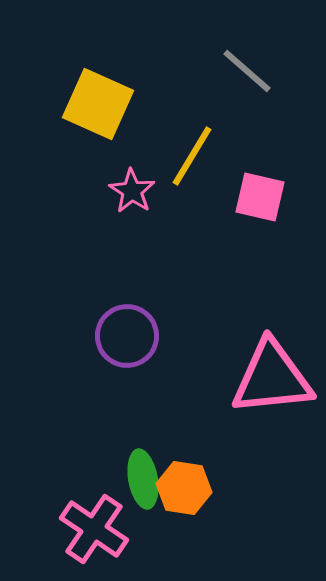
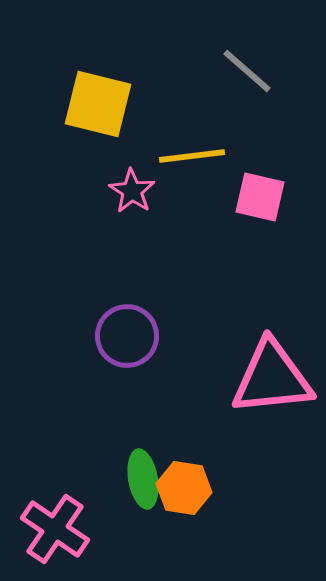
yellow square: rotated 10 degrees counterclockwise
yellow line: rotated 52 degrees clockwise
pink cross: moved 39 px left
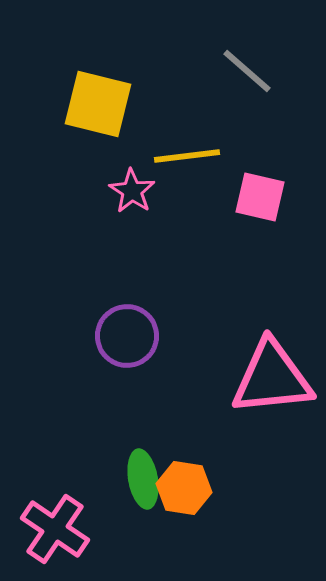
yellow line: moved 5 px left
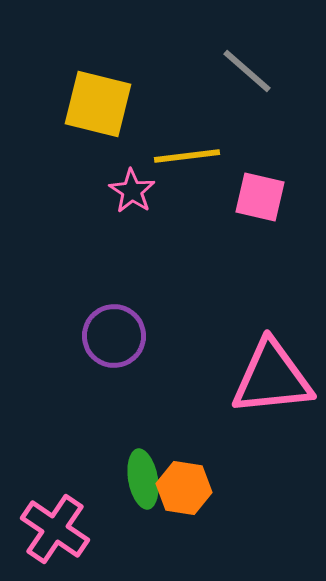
purple circle: moved 13 px left
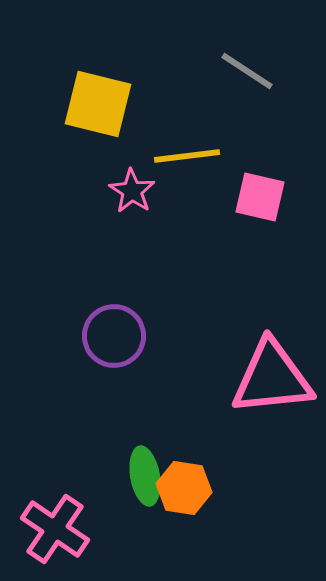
gray line: rotated 8 degrees counterclockwise
green ellipse: moved 2 px right, 3 px up
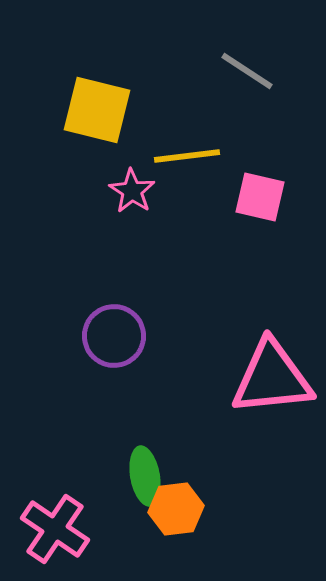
yellow square: moved 1 px left, 6 px down
orange hexagon: moved 8 px left, 21 px down; rotated 16 degrees counterclockwise
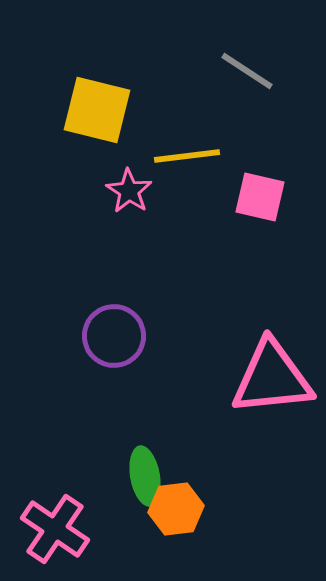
pink star: moved 3 px left
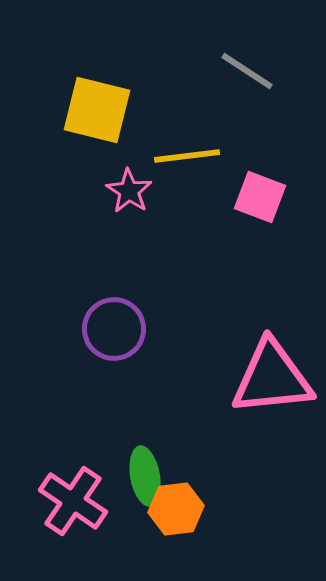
pink square: rotated 8 degrees clockwise
purple circle: moved 7 px up
pink cross: moved 18 px right, 28 px up
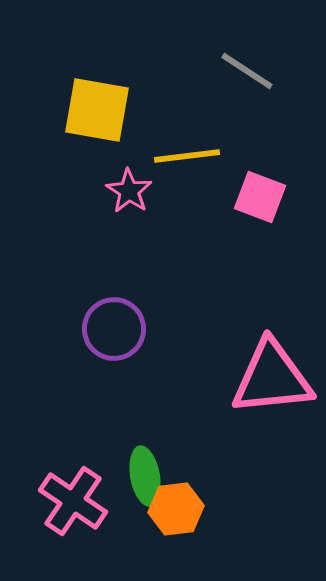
yellow square: rotated 4 degrees counterclockwise
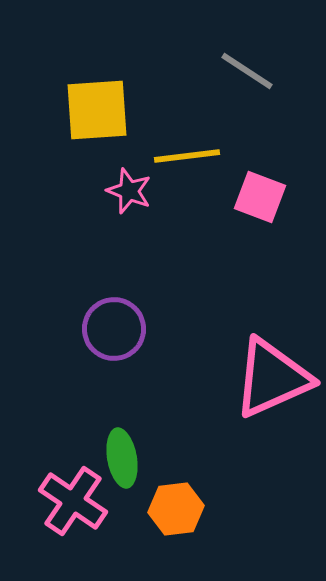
yellow square: rotated 14 degrees counterclockwise
pink star: rotated 12 degrees counterclockwise
pink triangle: rotated 18 degrees counterclockwise
green ellipse: moved 23 px left, 18 px up
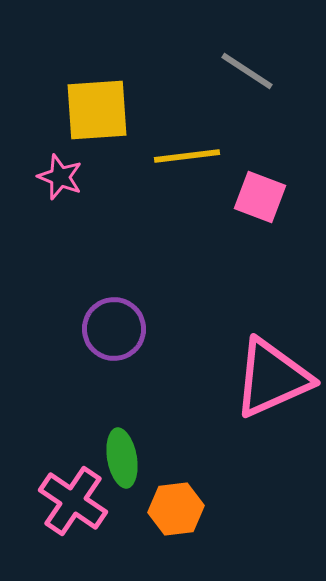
pink star: moved 69 px left, 14 px up
